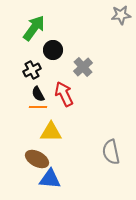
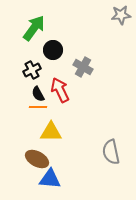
gray cross: rotated 18 degrees counterclockwise
red arrow: moved 4 px left, 4 px up
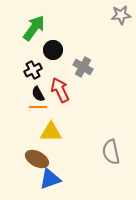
black cross: moved 1 px right
blue triangle: rotated 25 degrees counterclockwise
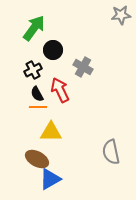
black semicircle: moved 1 px left
blue triangle: rotated 10 degrees counterclockwise
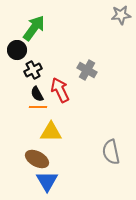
black circle: moved 36 px left
gray cross: moved 4 px right, 3 px down
blue triangle: moved 3 px left, 2 px down; rotated 30 degrees counterclockwise
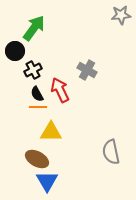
black circle: moved 2 px left, 1 px down
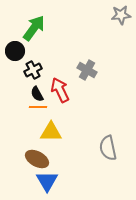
gray semicircle: moved 3 px left, 4 px up
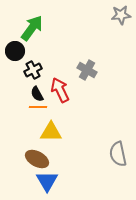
green arrow: moved 2 px left
gray semicircle: moved 10 px right, 6 px down
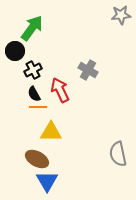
gray cross: moved 1 px right
black semicircle: moved 3 px left
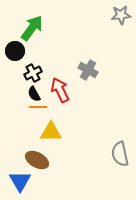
black cross: moved 3 px down
gray semicircle: moved 2 px right
brown ellipse: moved 1 px down
blue triangle: moved 27 px left
